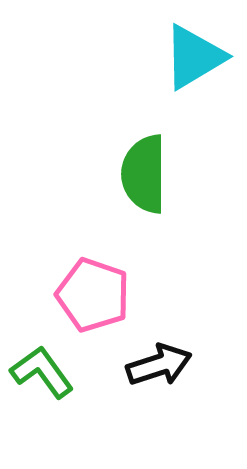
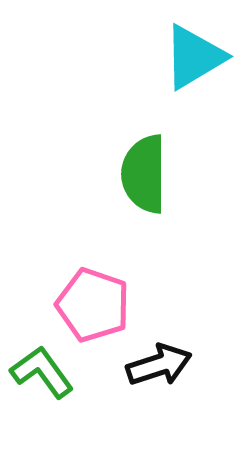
pink pentagon: moved 10 px down
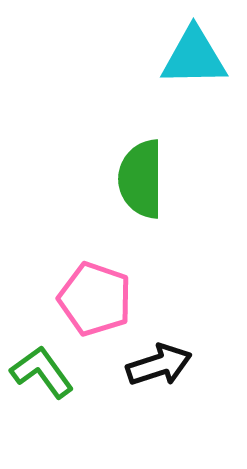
cyan triangle: rotated 30 degrees clockwise
green semicircle: moved 3 px left, 5 px down
pink pentagon: moved 2 px right, 6 px up
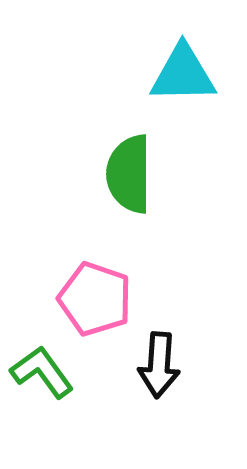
cyan triangle: moved 11 px left, 17 px down
green semicircle: moved 12 px left, 5 px up
black arrow: rotated 112 degrees clockwise
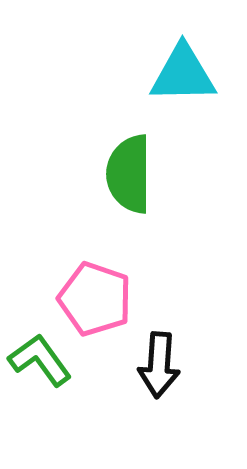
green L-shape: moved 2 px left, 12 px up
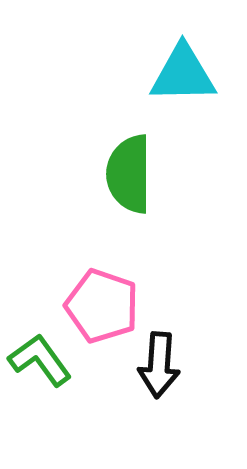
pink pentagon: moved 7 px right, 7 px down
